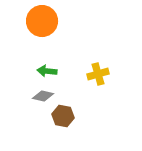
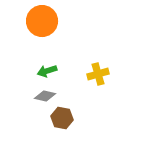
green arrow: rotated 24 degrees counterclockwise
gray diamond: moved 2 px right
brown hexagon: moved 1 px left, 2 px down
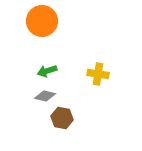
yellow cross: rotated 25 degrees clockwise
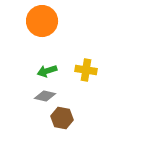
yellow cross: moved 12 px left, 4 px up
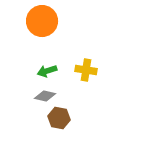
brown hexagon: moved 3 px left
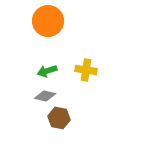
orange circle: moved 6 px right
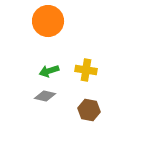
green arrow: moved 2 px right
brown hexagon: moved 30 px right, 8 px up
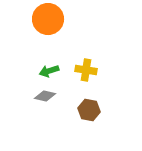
orange circle: moved 2 px up
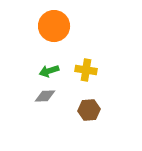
orange circle: moved 6 px right, 7 px down
gray diamond: rotated 15 degrees counterclockwise
brown hexagon: rotated 15 degrees counterclockwise
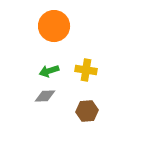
brown hexagon: moved 2 px left, 1 px down
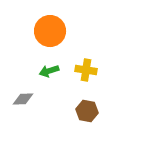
orange circle: moved 4 px left, 5 px down
gray diamond: moved 22 px left, 3 px down
brown hexagon: rotated 15 degrees clockwise
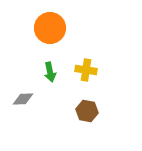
orange circle: moved 3 px up
green arrow: moved 1 px right, 1 px down; rotated 84 degrees counterclockwise
